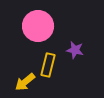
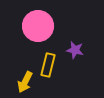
yellow arrow: rotated 25 degrees counterclockwise
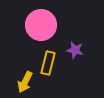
pink circle: moved 3 px right, 1 px up
yellow rectangle: moved 2 px up
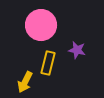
purple star: moved 2 px right
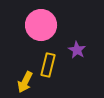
purple star: rotated 18 degrees clockwise
yellow rectangle: moved 2 px down
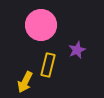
purple star: rotated 18 degrees clockwise
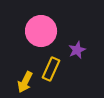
pink circle: moved 6 px down
yellow rectangle: moved 3 px right, 4 px down; rotated 10 degrees clockwise
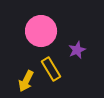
yellow rectangle: rotated 55 degrees counterclockwise
yellow arrow: moved 1 px right, 1 px up
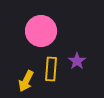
purple star: moved 11 px down; rotated 12 degrees counterclockwise
yellow rectangle: rotated 35 degrees clockwise
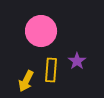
yellow rectangle: moved 1 px down
